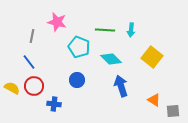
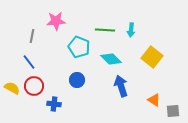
pink star: moved 1 px left, 1 px up; rotated 18 degrees counterclockwise
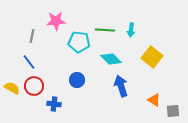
cyan pentagon: moved 5 px up; rotated 15 degrees counterclockwise
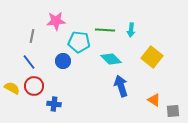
blue circle: moved 14 px left, 19 px up
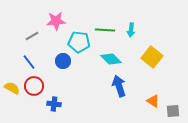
gray line: rotated 48 degrees clockwise
blue arrow: moved 2 px left
orange triangle: moved 1 px left, 1 px down
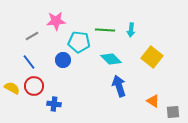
blue circle: moved 1 px up
gray square: moved 1 px down
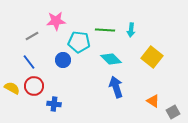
blue arrow: moved 3 px left, 1 px down
gray square: rotated 24 degrees counterclockwise
